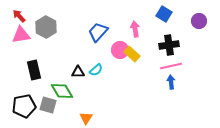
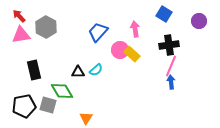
pink line: rotated 55 degrees counterclockwise
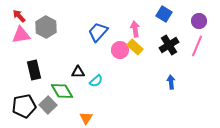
black cross: rotated 24 degrees counterclockwise
yellow rectangle: moved 3 px right, 7 px up
pink line: moved 26 px right, 20 px up
cyan semicircle: moved 11 px down
gray square: rotated 30 degrees clockwise
